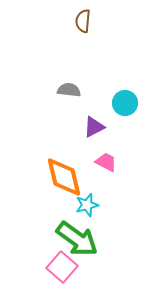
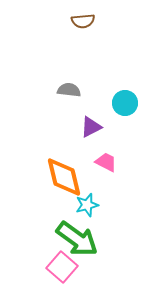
brown semicircle: rotated 100 degrees counterclockwise
purple triangle: moved 3 px left
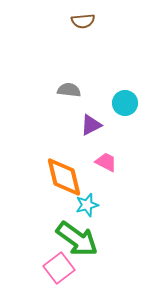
purple triangle: moved 2 px up
pink square: moved 3 px left, 1 px down; rotated 12 degrees clockwise
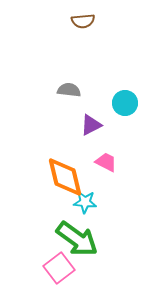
orange diamond: moved 1 px right
cyan star: moved 2 px left, 3 px up; rotated 20 degrees clockwise
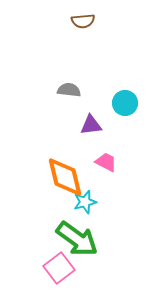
purple triangle: rotated 20 degrees clockwise
cyan star: rotated 20 degrees counterclockwise
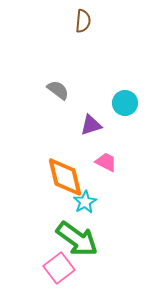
brown semicircle: rotated 80 degrees counterclockwise
gray semicircle: moved 11 px left; rotated 30 degrees clockwise
purple triangle: rotated 10 degrees counterclockwise
cyan star: rotated 15 degrees counterclockwise
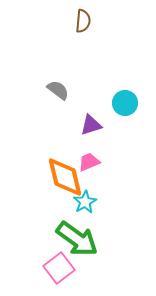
pink trapezoid: moved 17 px left; rotated 50 degrees counterclockwise
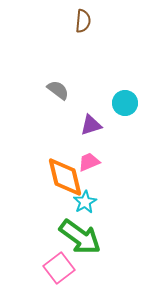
green arrow: moved 3 px right, 2 px up
